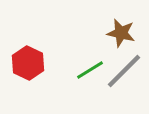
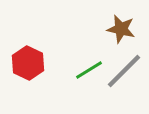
brown star: moved 4 px up
green line: moved 1 px left
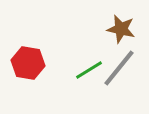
red hexagon: rotated 16 degrees counterclockwise
gray line: moved 5 px left, 3 px up; rotated 6 degrees counterclockwise
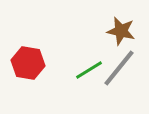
brown star: moved 2 px down
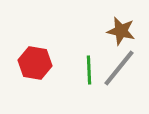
red hexagon: moved 7 px right
green line: rotated 60 degrees counterclockwise
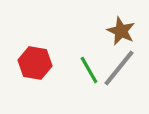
brown star: rotated 12 degrees clockwise
green line: rotated 28 degrees counterclockwise
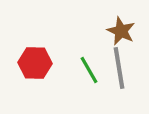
red hexagon: rotated 8 degrees counterclockwise
gray line: rotated 48 degrees counterclockwise
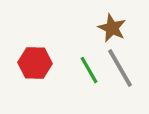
brown star: moved 9 px left, 3 px up
gray line: moved 1 px right; rotated 21 degrees counterclockwise
